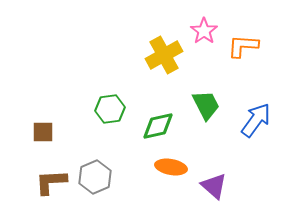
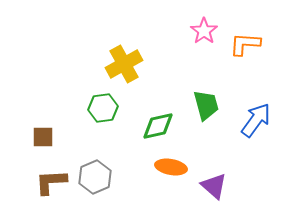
orange L-shape: moved 2 px right, 2 px up
yellow cross: moved 40 px left, 9 px down
green trapezoid: rotated 12 degrees clockwise
green hexagon: moved 7 px left, 1 px up
brown square: moved 5 px down
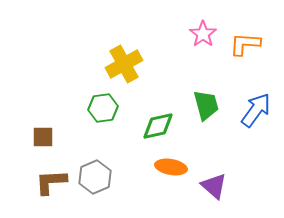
pink star: moved 1 px left, 3 px down
blue arrow: moved 10 px up
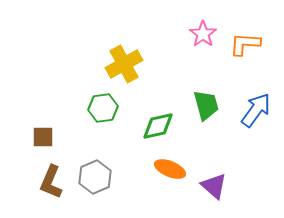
orange ellipse: moved 1 px left, 2 px down; rotated 12 degrees clockwise
brown L-shape: rotated 64 degrees counterclockwise
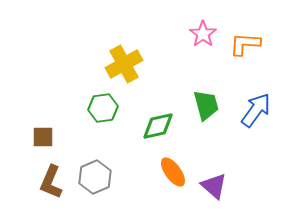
orange ellipse: moved 3 px right, 3 px down; rotated 32 degrees clockwise
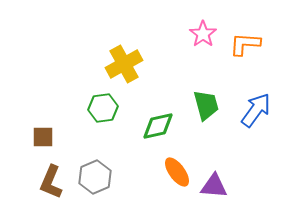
orange ellipse: moved 4 px right
purple triangle: rotated 36 degrees counterclockwise
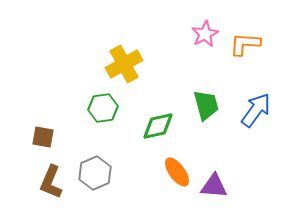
pink star: moved 2 px right; rotated 8 degrees clockwise
brown square: rotated 10 degrees clockwise
gray hexagon: moved 4 px up
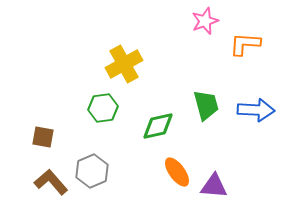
pink star: moved 13 px up; rotated 8 degrees clockwise
blue arrow: rotated 57 degrees clockwise
gray hexagon: moved 3 px left, 2 px up
brown L-shape: rotated 116 degrees clockwise
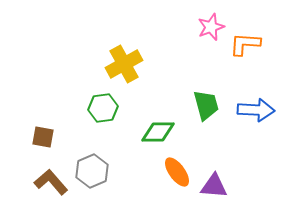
pink star: moved 6 px right, 6 px down
green diamond: moved 6 px down; rotated 12 degrees clockwise
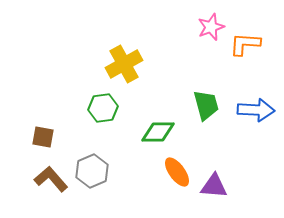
brown L-shape: moved 3 px up
